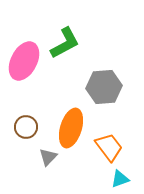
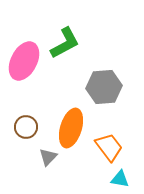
cyan triangle: rotated 30 degrees clockwise
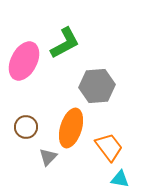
gray hexagon: moved 7 px left, 1 px up
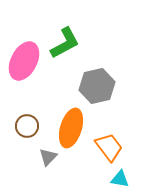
gray hexagon: rotated 8 degrees counterclockwise
brown circle: moved 1 px right, 1 px up
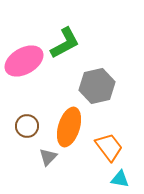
pink ellipse: rotated 33 degrees clockwise
orange ellipse: moved 2 px left, 1 px up
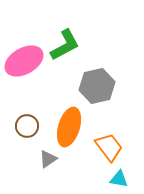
green L-shape: moved 2 px down
gray triangle: moved 2 px down; rotated 12 degrees clockwise
cyan triangle: moved 1 px left
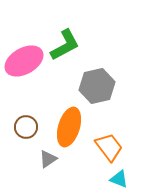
brown circle: moved 1 px left, 1 px down
cyan triangle: rotated 12 degrees clockwise
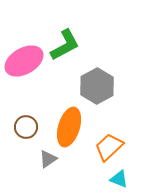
gray hexagon: rotated 16 degrees counterclockwise
orange trapezoid: rotated 96 degrees counterclockwise
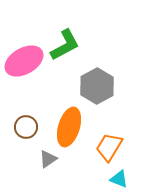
orange trapezoid: rotated 16 degrees counterclockwise
